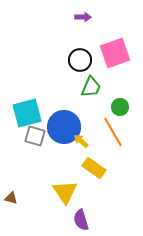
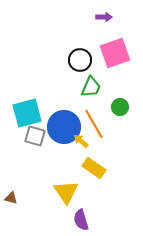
purple arrow: moved 21 px right
orange line: moved 19 px left, 8 px up
yellow triangle: moved 1 px right
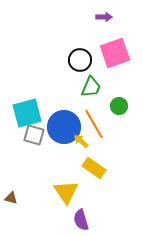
green circle: moved 1 px left, 1 px up
gray square: moved 1 px left, 1 px up
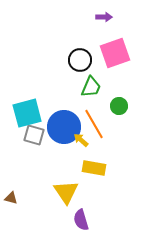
yellow arrow: moved 1 px up
yellow rectangle: rotated 25 degrees counterclockwise
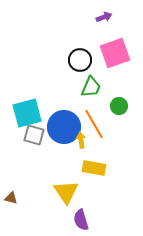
purple arrow: rotated 21 degrees counterclockwise
yellow arrow: rotated 42 degrees clockwise
